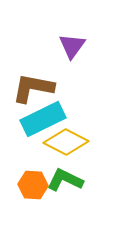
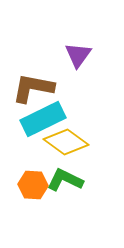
purple triangle: moved 6 px right, 9 px down
yellow diamond: rotated 9 degrees clockwise
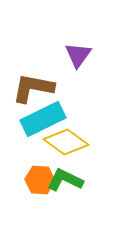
orange hexagon: moved 7 px right, 5 px up
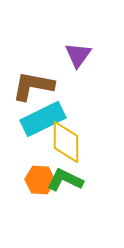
brown L-shape: moved 2 px up
yellow diamond: rotated 54 degrees clockwise
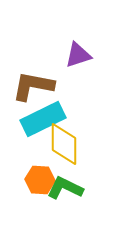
purple triangle: rotated 36 degrees clockwise
yellow diamond: moved 2 px left, 2 px down
green L-shape: moved 8 px down
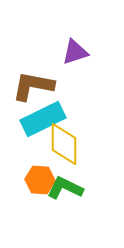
purple triangle: moved 3 px left, 3 px up
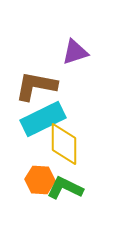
brown L-shape: moved 3 px right
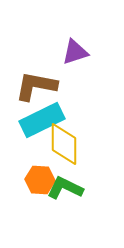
cyan rectangle: moved 1 px left, 1 px down
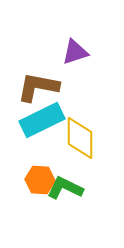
brown L-shape: moved 2 px right, 1 px down
yellow diamond: moved 16 px right, 6 px up
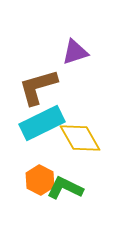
brown L-shape: rotated 27 degrees counterclockwise
cyan rectangle: moved 3 px down
yellow diamond: rotated 30 degrees counterclockwise
orange hexagon: rotated 24 degrees clockwise
